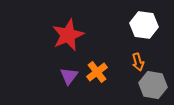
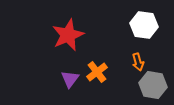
purple triangle: moved 1 px right, 3 px down
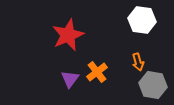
white hexagon: moved 2 px left, 5 px up
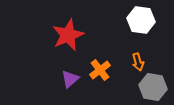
white hexagon: moved 1 px left
orange cross: moved 3 px right, 2 px up
purple triangle: rotated 12 degrees clockwise
gray hexagon: moved 2 px down
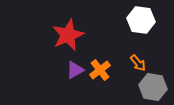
orange arrow: moved 1 px down; rotated 24 degrees counterclockwise
purple triangle: moved 5 px right, 9 px up; rotated 12 degrees clockwise
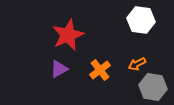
orange arrow: moved 1 px left, 1 px down; rotated 102 degrees clockwise
purple triangle: moved 16 px left, 1 px up
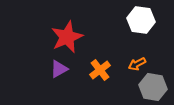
red star: moved 1 px left, 2 px down
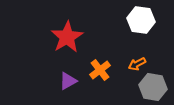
red star: rotated 8 degrees counterclockwise
purple triangle: moved 9 px right, 12 px down
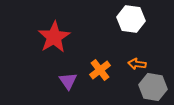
white hexagon: moved 10 px left, 1 px up
red star: moved 13 px left
orange arrow: rotated 36 degrees clockwise
purple triangle: rotated 36 degrees counterclockwise
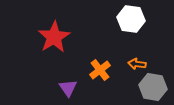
purple triangle: moved 7 px down
